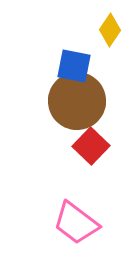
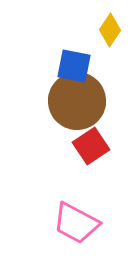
red square: rotated 12 degrees clockwise
pink trapezoid: rotated 9 degrees counterclockwise
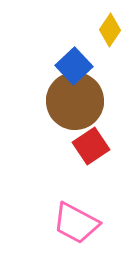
blue square: rotated 36 degrees clockwise
brown circle: moved 2 px left
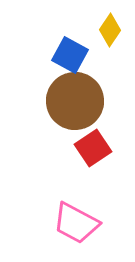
blue square: moved 4 px left, 11 px up; rotated 18 degrees counterclockwise
red square: moved 2 px right, 2 px down
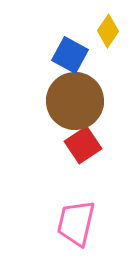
yellow diamond: moved 2 px left, 1 px down
red square: moved 10 px left, 3 px up
pink trapezoid: rotated 75 degrees clockwise
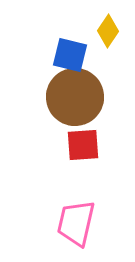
blue square: rotated 15 degrees counterclockwise
brown circle: moved 4 px up
red square: rotated 30 degrees clockwise
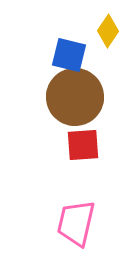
blue square: moved 1 px left
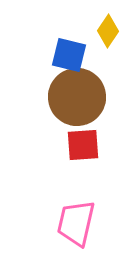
brown circle: moved 2 px right
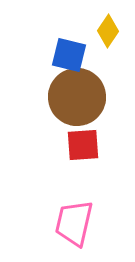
pink trapezoid: moved 2 px left
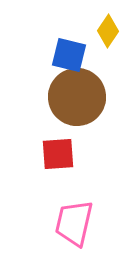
red square: moved 25 px left, 9 px down
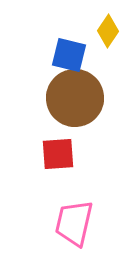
brown circle: moved 2 px left, 1 px down
